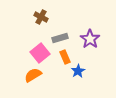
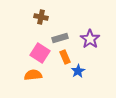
brown cross: rotated 16 degrees counterclockwise
pink square: rotated 18 degrees counterclockwise
orange semicircle: rotated 24 degrees clockwise
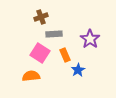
brown cross: rotated 32 degrees counterclockwise
gray rectangle: moved 6 px left, 4 px up; rotated 14 degrees clockwise
orange rectangle: moved 2 px up
blue star: moved 1 px up
orange semicircle: moved 2 px left, 1 px down
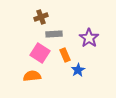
purple star: moved 1 px left, 1 px up
orange semicircle: moved 1 px right
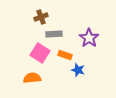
orange rectangle: rotated 48 degrees counterclockwise
blue star: rotated 24 degrees counterclockwise
orange semicircle: moved 2 px down
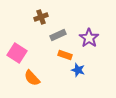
gray rectangle: moved 4 px right, 1 px down; rotated 21 degrees counterclockwise
pink square: moved 23 px left
orange semicircle: rotated 126 degrees counterclockwise
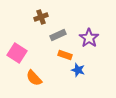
orange semicircle: moved 2 px right
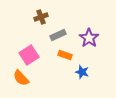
pink square: moved 12 px right, 2 px down; rotated 24 degrees clockwise
blue star: moved 4 px right, 2 px down
orange semicircle: moved 13 px left
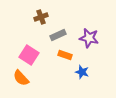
purple star: rotated 24 degrees counterclockwise
pink square: rotated 24 degrees counterclockwise
